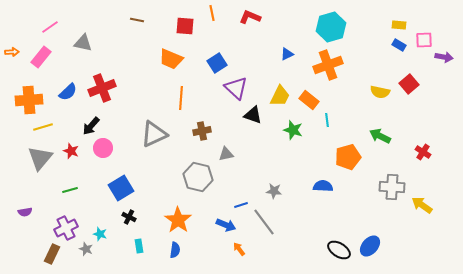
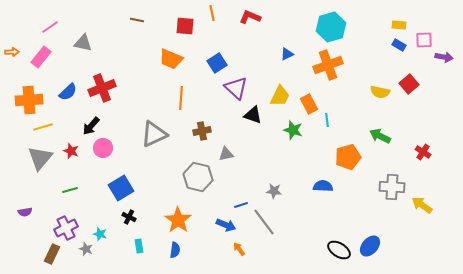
orange rectangle at (309, 100): moved 4 px down; rotated 24 degrees clockwise
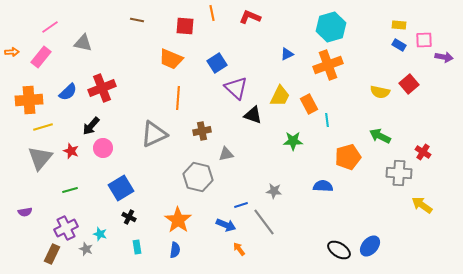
orange line at (181, 98): moved 3 px left
green star at (293, 130): moved 11 px down; rotated 18 degrees counterclockwise
gray cross at (392, 187): moved 7 px right, 14 px up
cyan rectangle at (139, 246): moved 2 px left, 1 px down
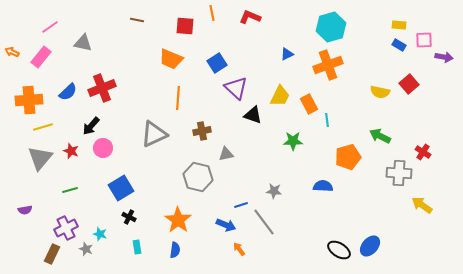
orange arrow at (12, 52): rotated 152 degrees counterclockwise
purple semicircle at (25, 212): moved 2 px up
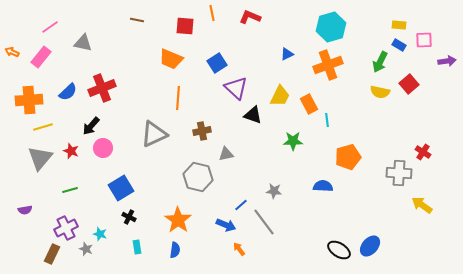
purple arrow at (444, 57): moved 3 px right, 4 px down; rotated 18 degrees counterclockwise
green arrow at (380, 136): moved 74 px up; rotated 90 degrees counterclockwise
blue line at (241, 205): rotated 24 degrees counterclockwise
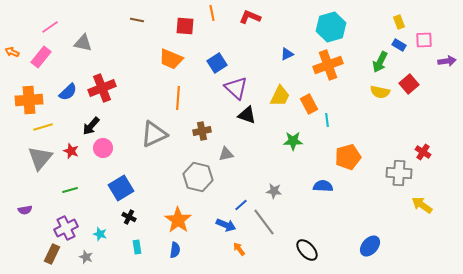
yellow rectangle at (399, 25): moved 3 px up; rotated 64 degrees clockwise
black triangle at (253, 115): moved 6 px left
gray star at (86, 249): moved 8 px down
black ellipse at (339, 250): moved 32 px left; rotated 15 degrees clockwise
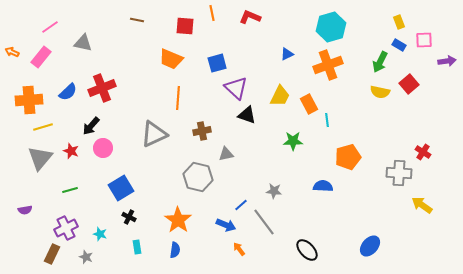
blue square at (217, 63): rotated 18 degrees clockwise
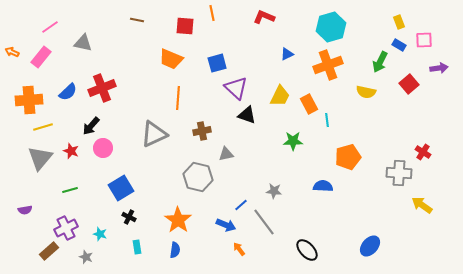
red L-shape at (250, 17): moved 14 px right
purple arrow at (447, 61): moved 8 px left, 7 px down
yellow semicircle at (380, 92): moved 14 px left
brown rectangle at (52, 254): moved 3 px left, 3 px up; rotated 24 degrees clockwise
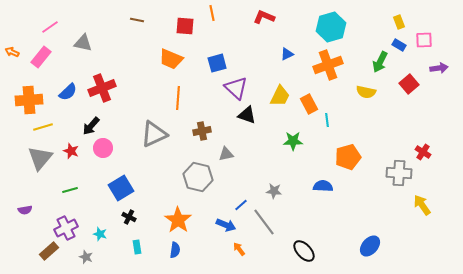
yellow arrow at (422, 205): rotated 20 degrees clockwise
black ellipse at (307, 250): moved 3 px left, 1 px down
